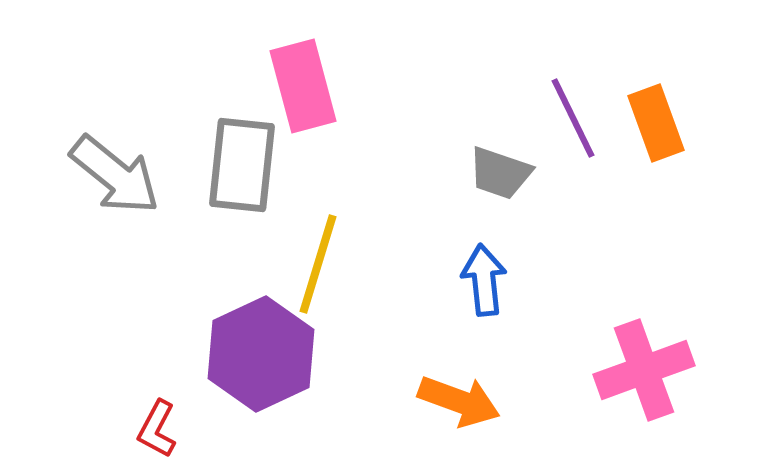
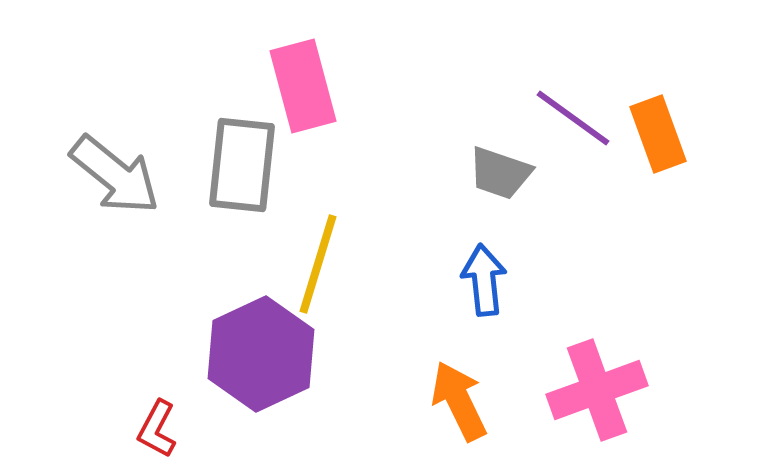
purple line: rotated 28 degrees counterclockwise
orange rectangle: moved 2 px right, 11 px down
pink cross: moved 47 px left, 20 px down
orange arrow: rotated 136 degrees counterclockwise
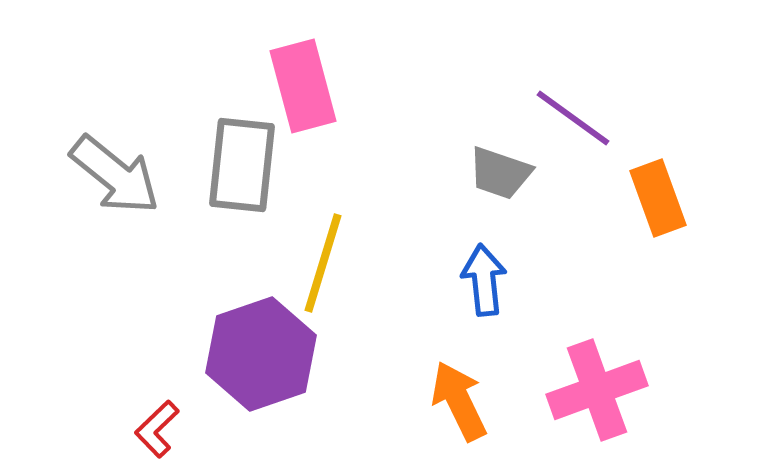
orange rectangle: moved 64 px down
yellow line: moved 5 px right, 1 px up
purple hexagon: rotated 6 degrees clockwise
red L-shape: rotated 18 degrees clockwise
